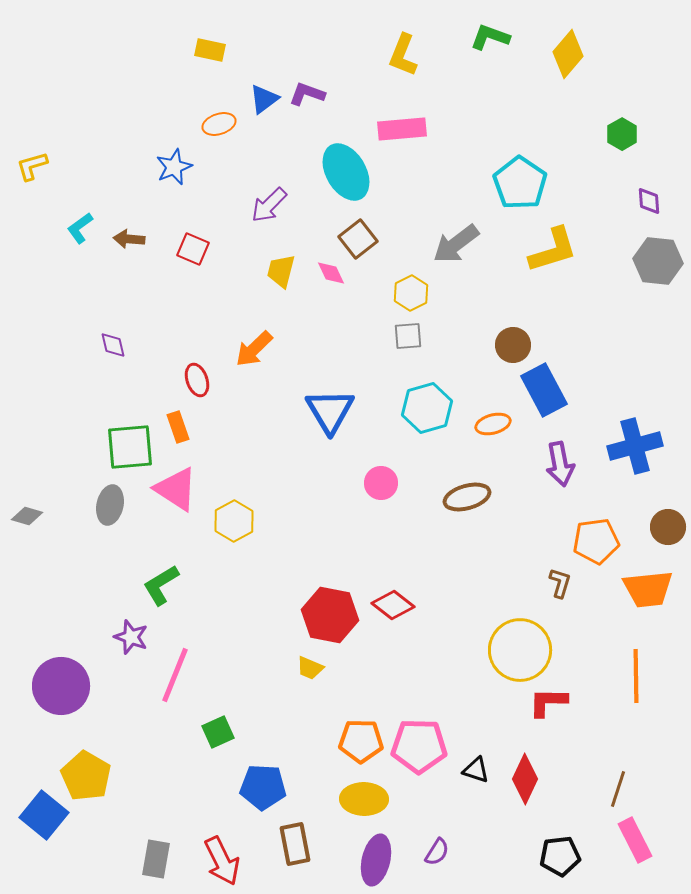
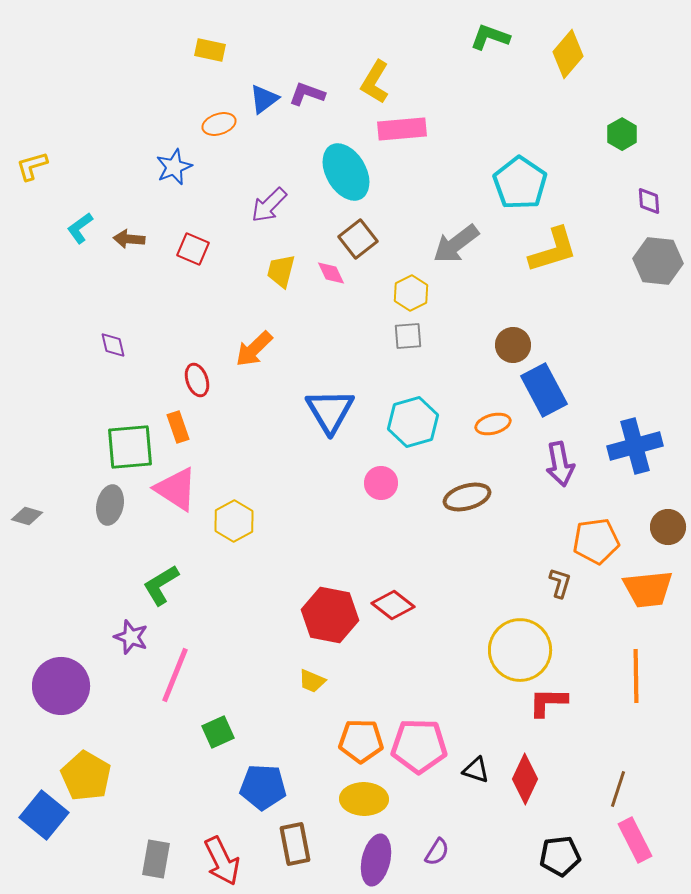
yellow L-shape at (403, 55): moved 28 px left, 27 px down; rotated 9 degrees clockwise
cyan hexagon at (427, 408): moved 14 px left, 14 px down
yellow trapezoid at (310, 668): moved 2 px right, 13 px down
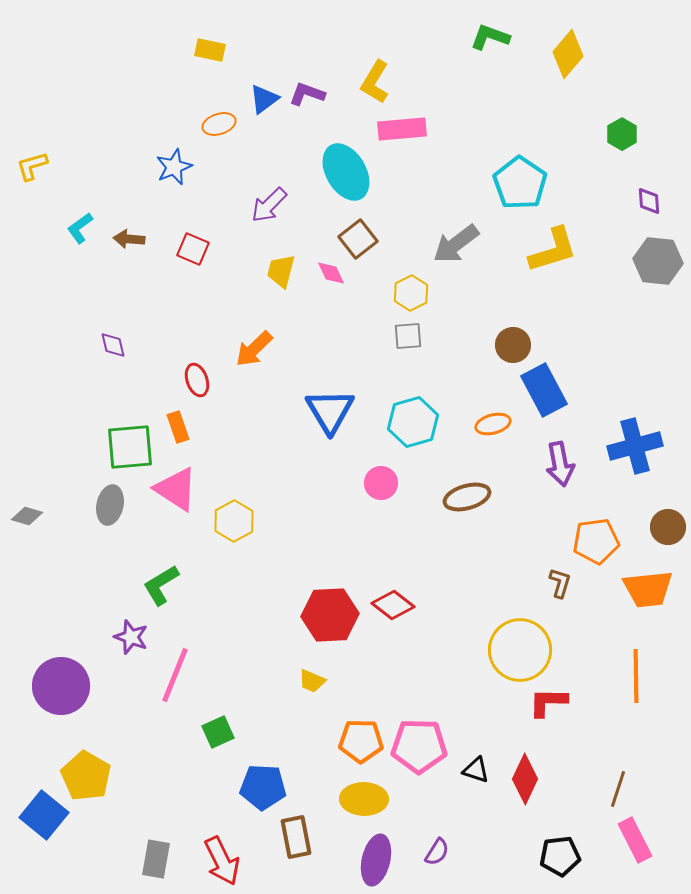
red hexagon at (330, 615): rotated 14 degrees counterclockwise
brown rectangle at (295, 844): moved 1 px right, 7 px up
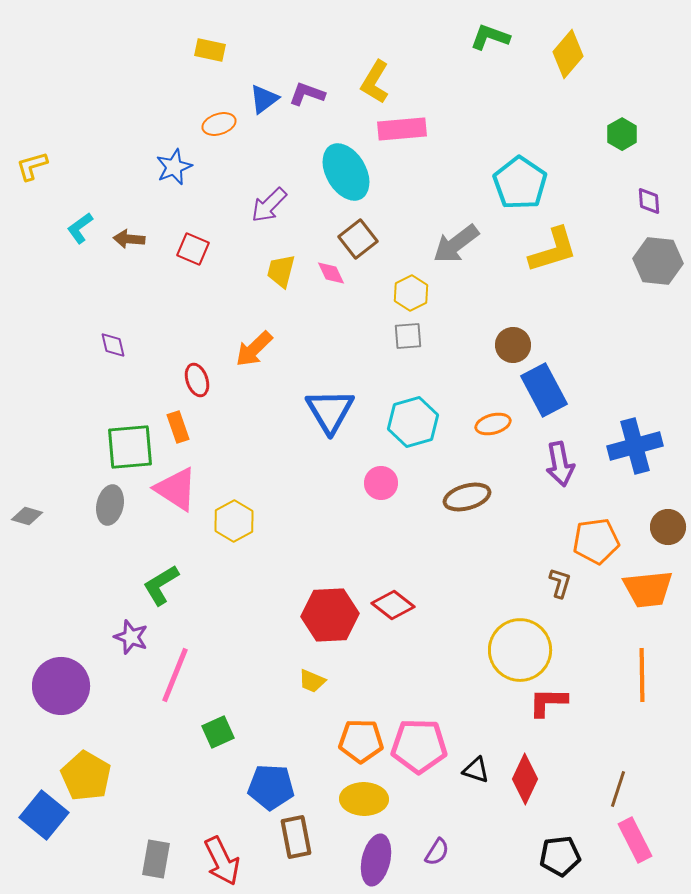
orange line at (636, 676): moved 6 px right, 1 px up
blue pentagon at (263, 787): moved 8 px right
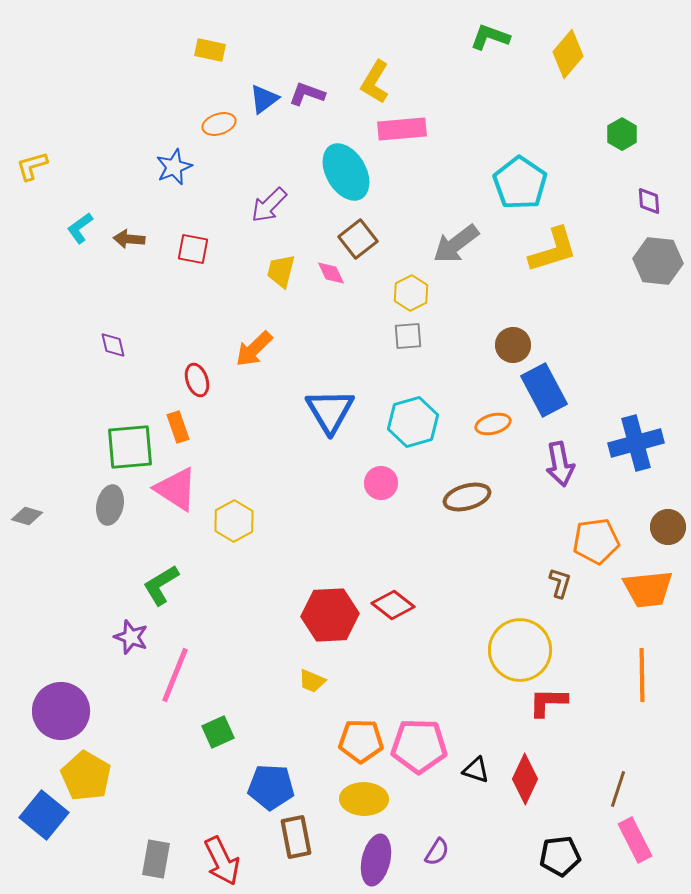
red square at (193, 249): rotated 12 degrees counterclockwise
blue cross at (635, 446): moved 1 px right, 3 px up
purple circle at (61, 686): moved 25 px down
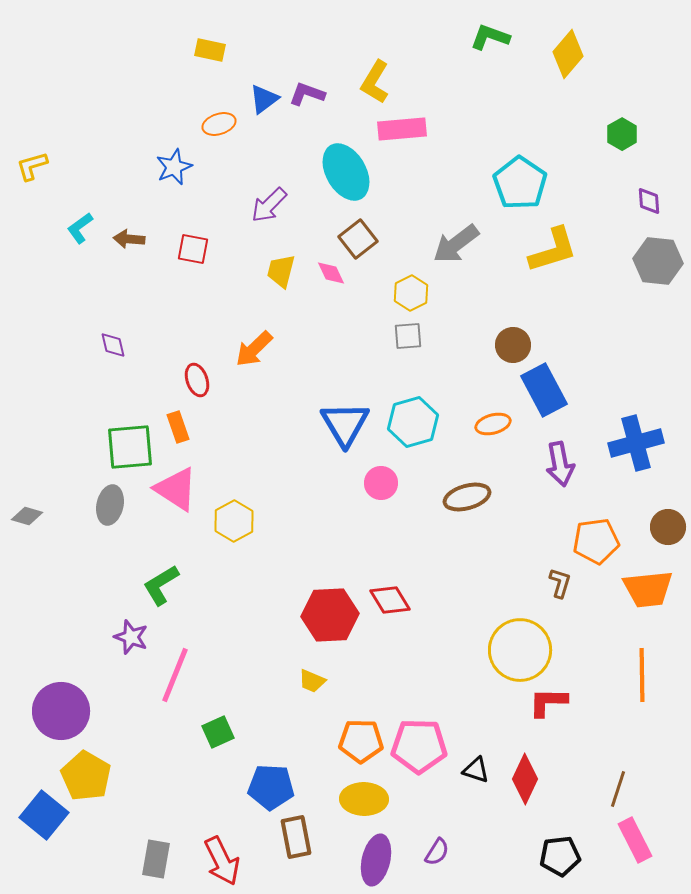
blue triangle at (330, 411): moved 15 px right, 13 px down
red diamond at (393, 605): moved 3 px left, 5 px up; rotated 21 degrees clockwise
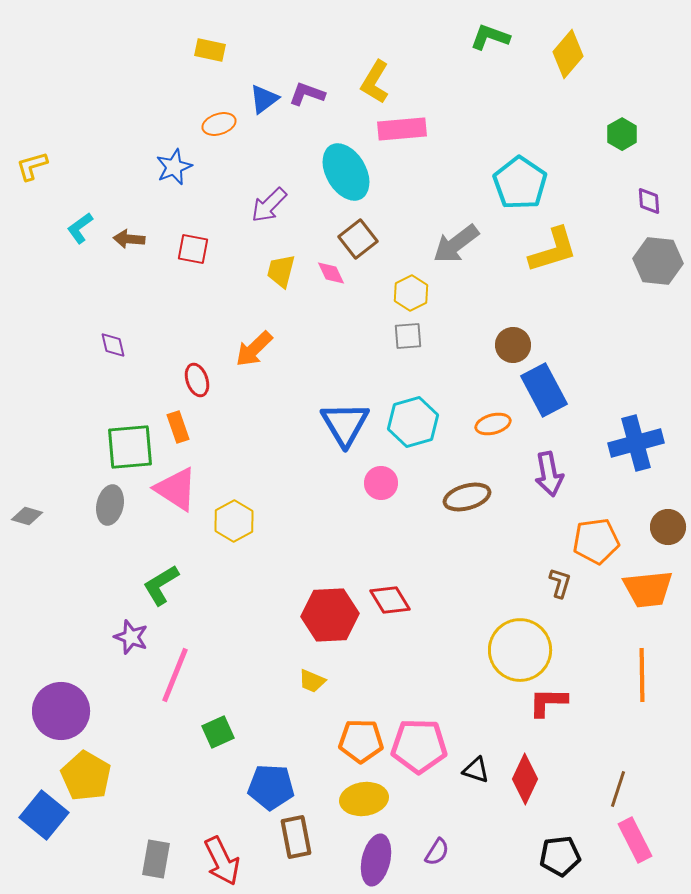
purple arrow at (560, 464): moved 11 px left, 10 px down
yellow ellipse at (364, 799): rotated 9 degrees counterclockwise
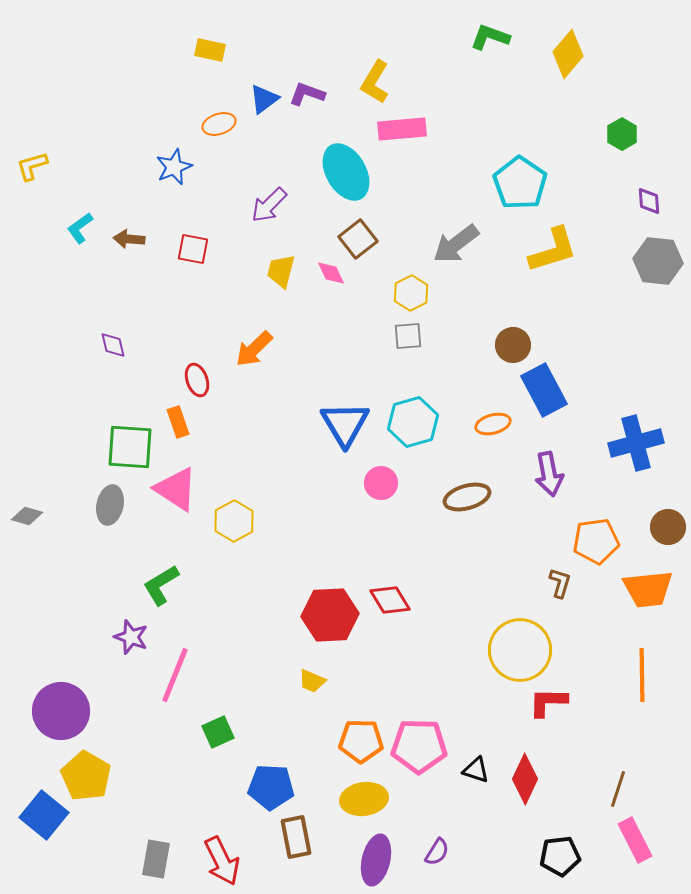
orange rectangle at (178, 427): moved 5 px up
green square at (130, 447): rotated 9 degrees clockwise
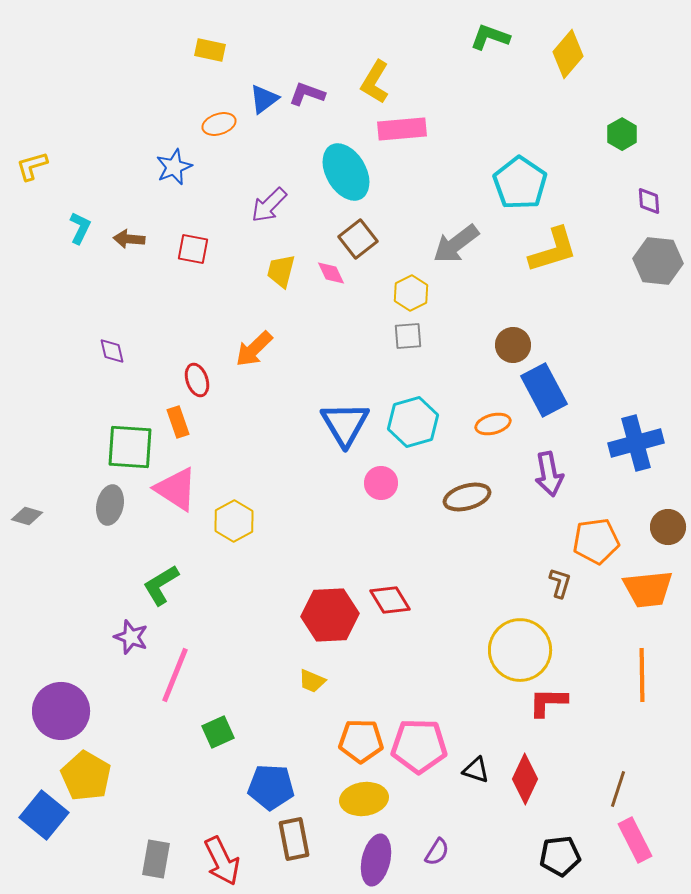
cyan L-shape at (80, 228): rotated 152 degrees clockwise
purple diamond at (113, 345): moved 1 px left, 6 px down
brown rectangle at (296, 837): moved 2 px left, 2 px down
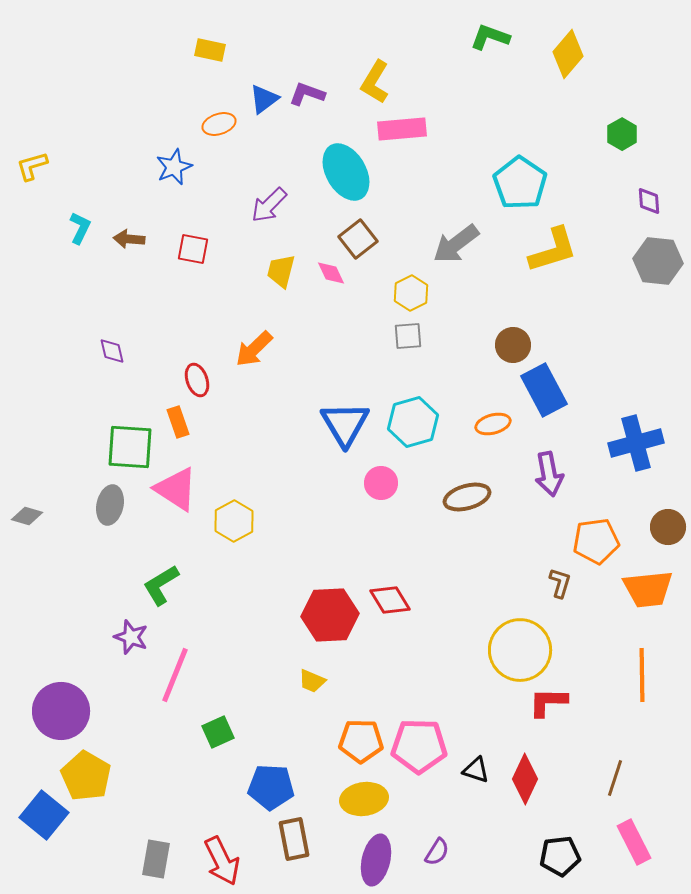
brown line at (618, 789): moved 3 px left, 11 px up
pink rectangle at (635, 840): moved 1 px left, 2 px down
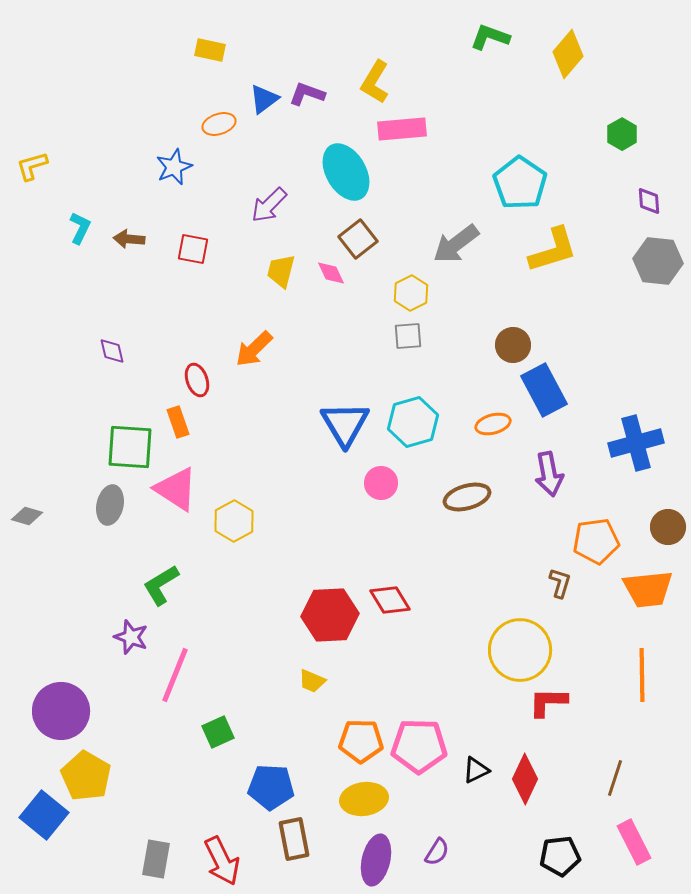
black triangle at (476, 770): rotated 44 degrees counterclockwise
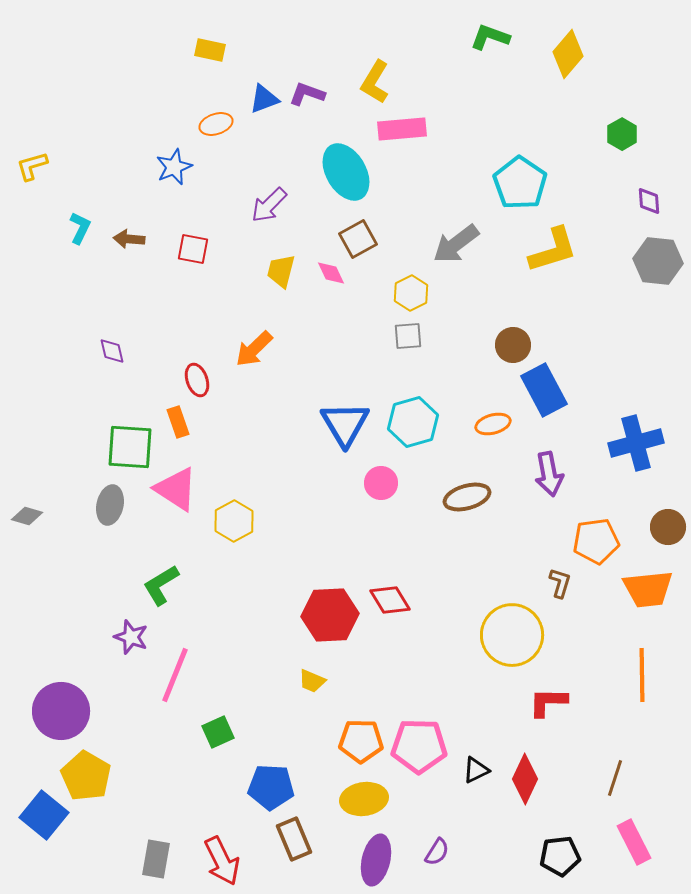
blue triangle at (264, 99): rotated 16 degrees clockwise
orange ellipse at (219, 124): moved 3 px left
brown square at (358, 239): rotated 9 degrees clockwise
yellow circle at (520, 650): moved 8 px left, 15 px up
brown rectangle at (294, 839): rotated 12 degrees counterclockwise
